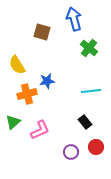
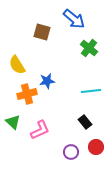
blue arrow: rotated 145 degrees clockwise
green triangle: rotated 35 degrees counterclockwise
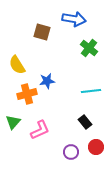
blue arrow: rotated 30 degrees counterclockwise
green triangle: rotated 28 degrees clockwise
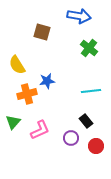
blue arrow: moved 5 px right, 3 px up
black rectangle: moved 1 px right, 1 px up
red circle: moved 1 px up
purple circle: moved 14 px up
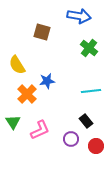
orange cross: rotated 30 degrees counterclockwise
green triangle: rotated 14 degrees counterclockwise
purple circle: moved 1 px down
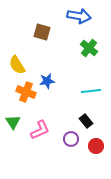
orange cross: moved 1 px left, 2 px up; rotated 24 degrees counterclockwise
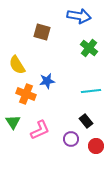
orange cross: moved 2 px down
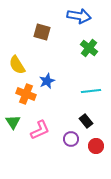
blue star: rotated 14 degrees counterclockwise
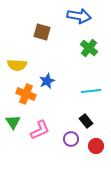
yellow semicircle: rotated 54 degrees counterclockwise
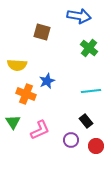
purple circle: moved 1 px down
